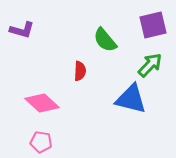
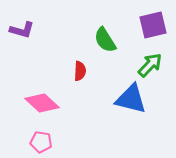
green semicircle: rotated 8 degrees clockwise
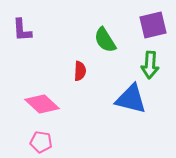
purple L-shape: rotated 70 degrees clockwise
green arrow: rotated 140 degrees clockwise
pink diamond: moved 1 px down
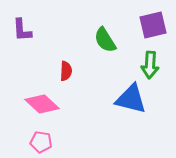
red semicircle: moved 14 px left
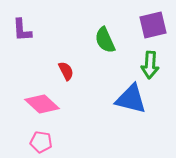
green semicircle: rotated 8 degrees clockwise
red semicircle: rotated 30 degrees counterclockwise
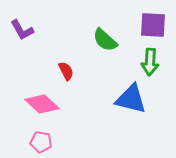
purple square: rotated 16 degrees clockwise
purple L-shape: rotated 25 degrees counterclockwise
green semicircle: rotated 24 degrees counterclockwise
green arrow: moved 3 px up
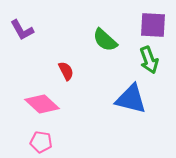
green arrow: moved 1 px left, 2 px up; rotated 24 degrees counterclockwise
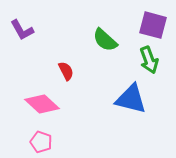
purple square: rotated 12 degrees clockwise
pink pentagon: rotated 10 degrees clockwise
